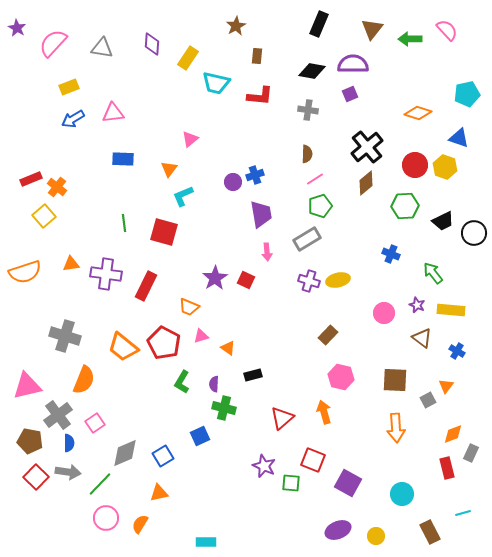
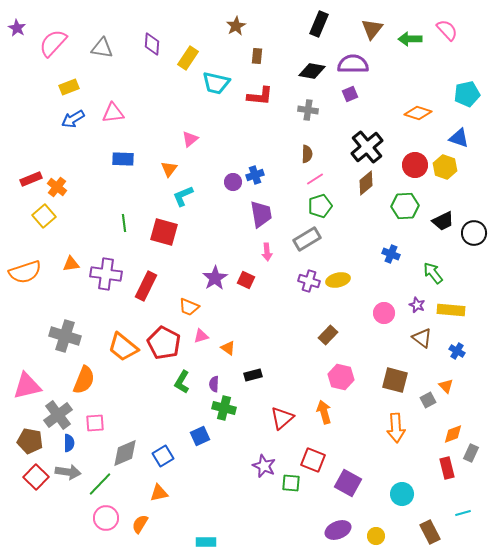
brown square at (395, 380): rotated 12 degrees clockwise
orange triangle at (446, 386): rotated 21 degrees counterclockwise
pink square at (95, 423): rotated 30 degrees clockwise
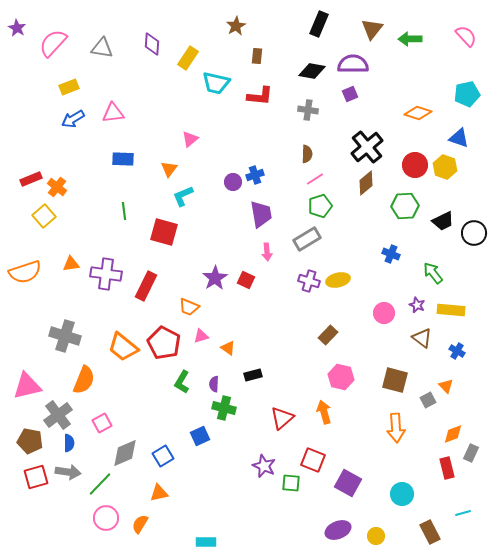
pink semicircle at (447, 30): moved 19 px right, 6 px down
green line at (124, 223): moved 12 px up
pink square at (95, 423): moved 7 px right; rotated 24 degrees counterclockwise
red square at (36, 477): rotated 30 degrees clockwise
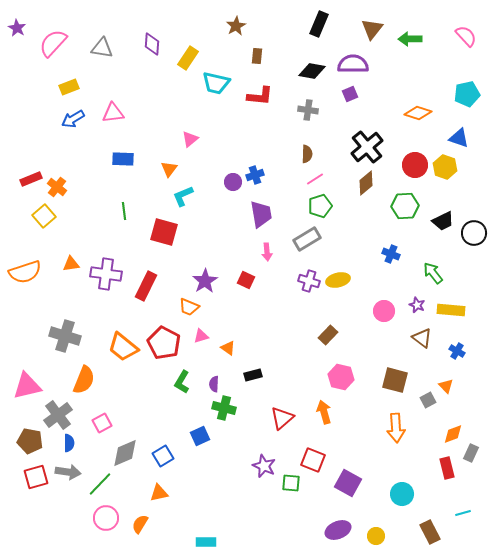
purple star at (215, 278): moved 10 px left, 3 px down
pink circle at (384, 313): moved 2 px up
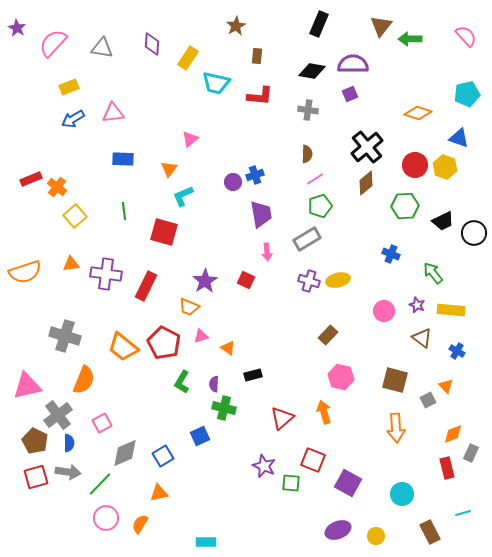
brown triangle at (372, 29): moved 9 px right, 3 px up
yellow square at (44, 216): moved 31 px right
brown pentagon at (30, 441): moved 5 px right; rotated 15 degrees clockwise
